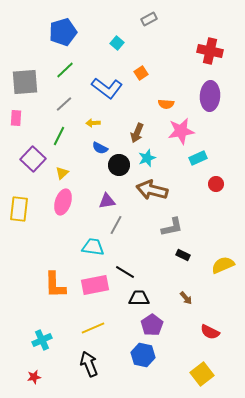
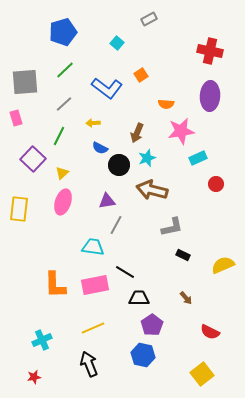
orange square at (141, 73): moved 2 px down
pink rectangle at (16, 118): rotated 21 degrees counterclockwise
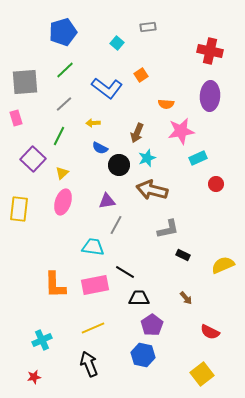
gray rectangle at (149, 19): moved 1 px left, 8 px down; rotated 21 degrees clockwise
gray L-shape at (172, 227): moved 4 px left, 2 px down
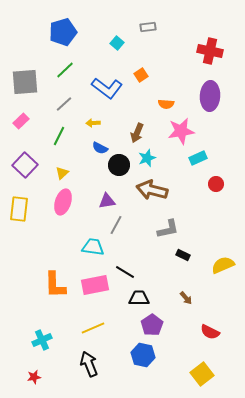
pink rectangle at (16, 118): moved 5 px right, 3 px down; rotated 63 degrees clockwise
purple square at (33, 159): moved 8 px left, 6 px down
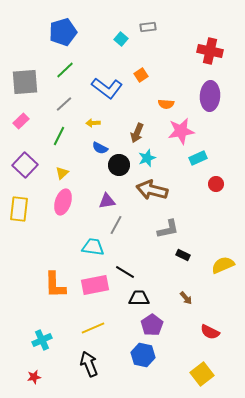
cyan square at (117, 43): moved 4 px right, 4 px up
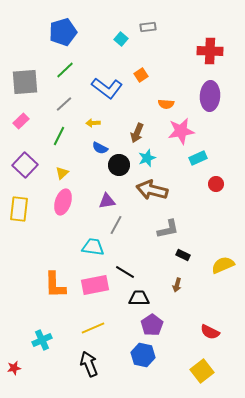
red cross at (210, 51): rotated 10 degrees counterclockwise
brown arrow at (186, 298): moved 9 px left, 13 px up; rotated 56 degrees clockwise
yellow square at (202, 374): moved 3 px up
red star at (34, 377): moved 20 px left, 9 px up
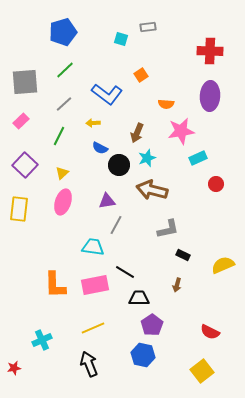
cyan square at (121, 39): rotated 24 degrees counterclockwise
blue L-shape at (107, 88): moved 6 px down
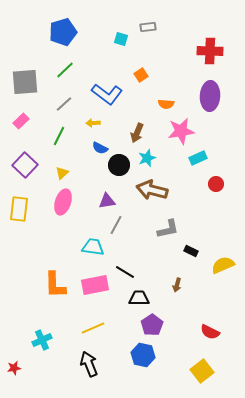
black rectangle at (183, 255): moved 8 px right, 4 px up
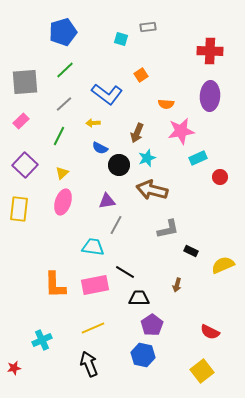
red circle at (216, 184): moved 4 px right, 7 px up
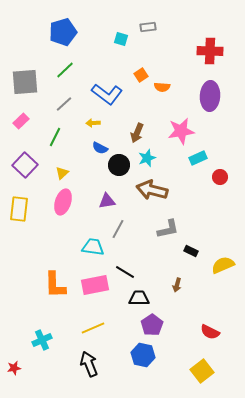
orange semicircle at (166, 104): moved 4 px left, 17 px up
green line at (59, 136): moved 4 px left, 1 px down
gray line at (116, 225): moved 2 px right, 4 px down
